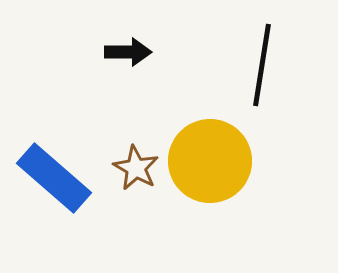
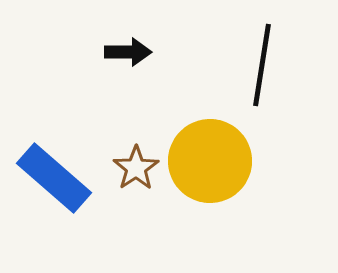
brown star: rotated 9 degrees clockwise
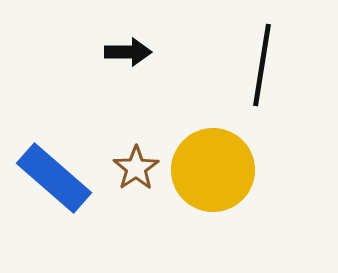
yellow circle: moved 3 px right, 9 px down
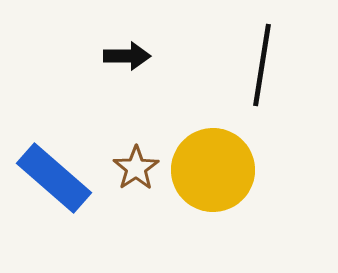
black arrow: moved 1 px left, 4 px down
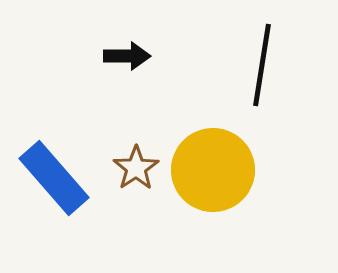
blue rectangle: rotated 8 degrees clockwise
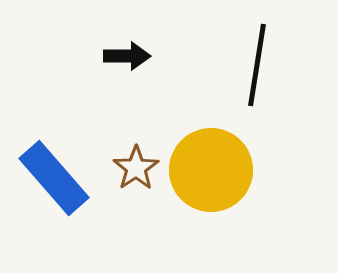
black line: moved 5 px left
yellow circle: moved 2 px left
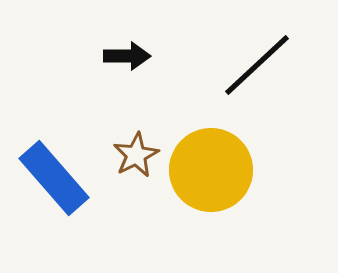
black line: rotated 38 degrees clockwise
brown star: moved 13 px up; rotated 6 degrees clockwise
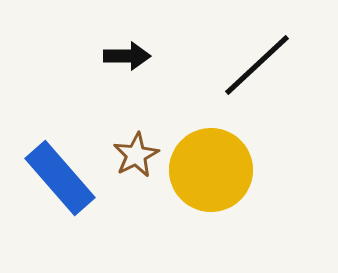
blue rectangle: moved 6 px right
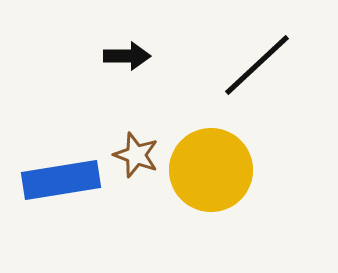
brown star: rotated 24 degrees counterclockwise
blue rectangle: moved 1 px right, 2 px down; rotated 58 degrees counterclockwise
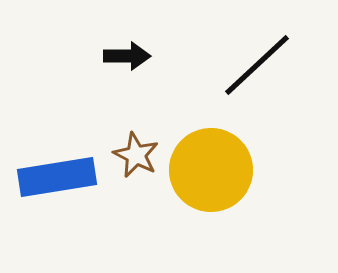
brown star: rotated 6 degrees clockwise
blue rectangle: moved 4 px left, 3 px up
